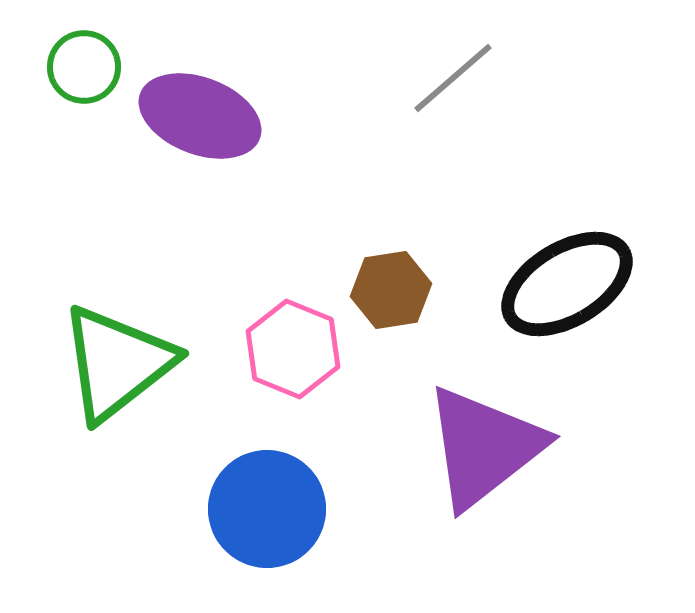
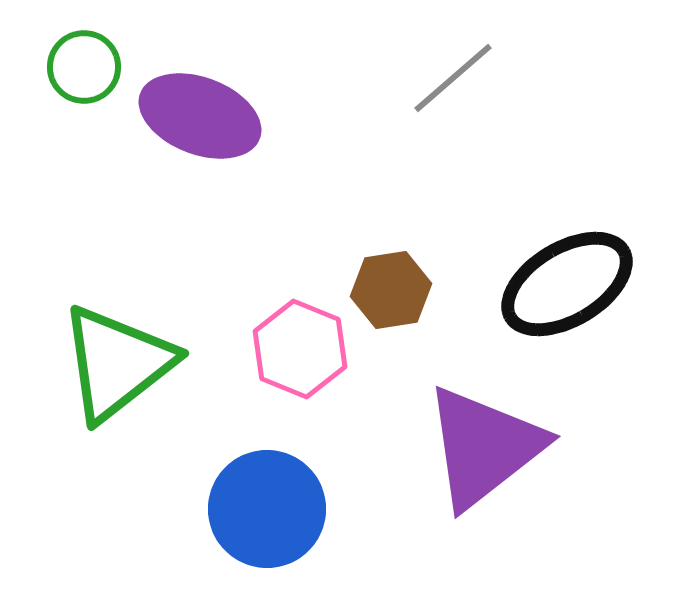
pink hexagon: moved 7 px right
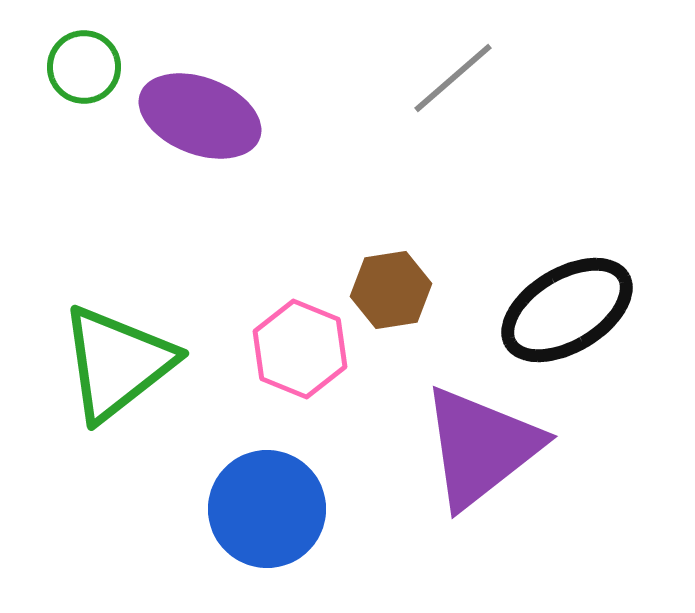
black ellipse: moved 26 px down
purple triangle: moved 3 px left
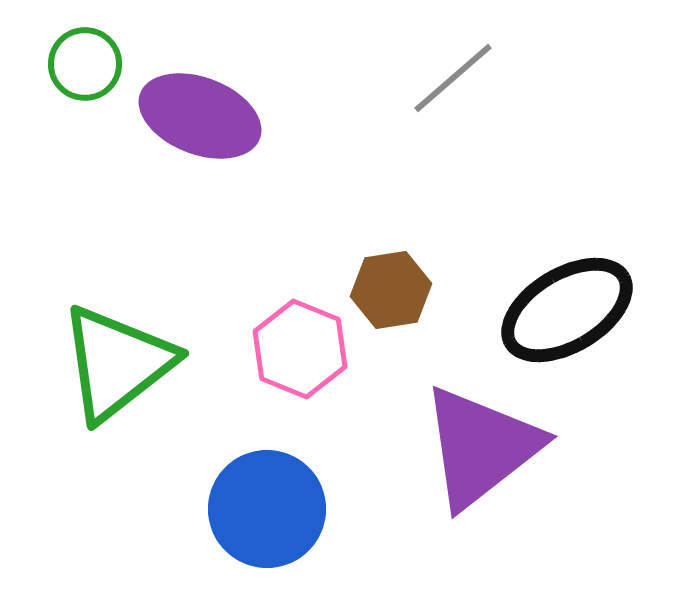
green circle: moved 1 px right, 3 px up
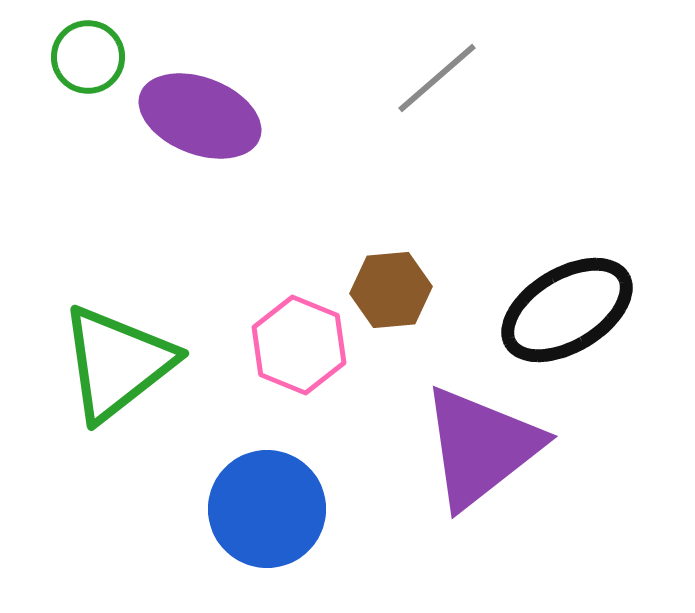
green circle: moved 3 px right, 7 px up
gray line: moved 16 px left
brown hexagon: rotated 4 degrees clockwise
pink hexagon: moved 1 px left, 4 px up
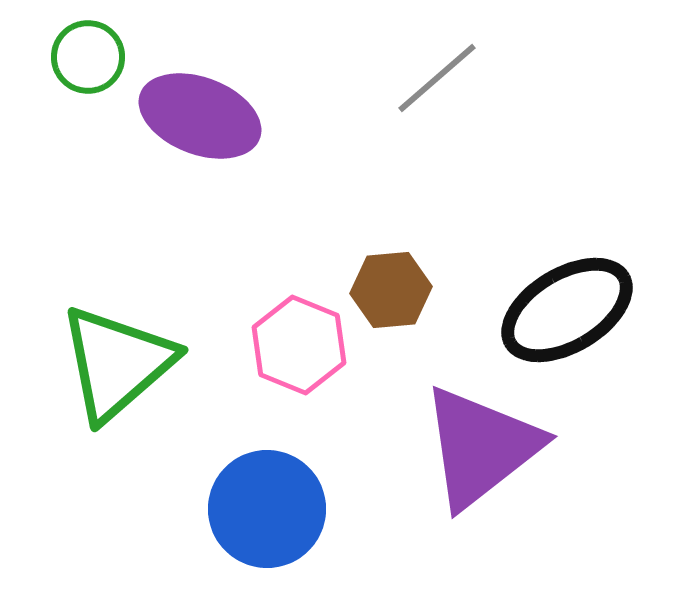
green triangle: rotated 3 degrees counterclockwise
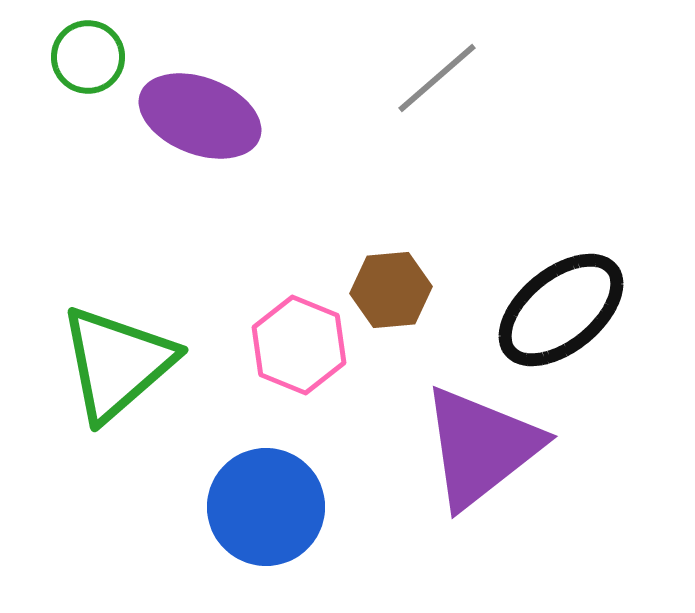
black ellipse: moved 6 px left; rotated 8 degrees counterclockwise
blue circle: moved 1 px left, 2 px up
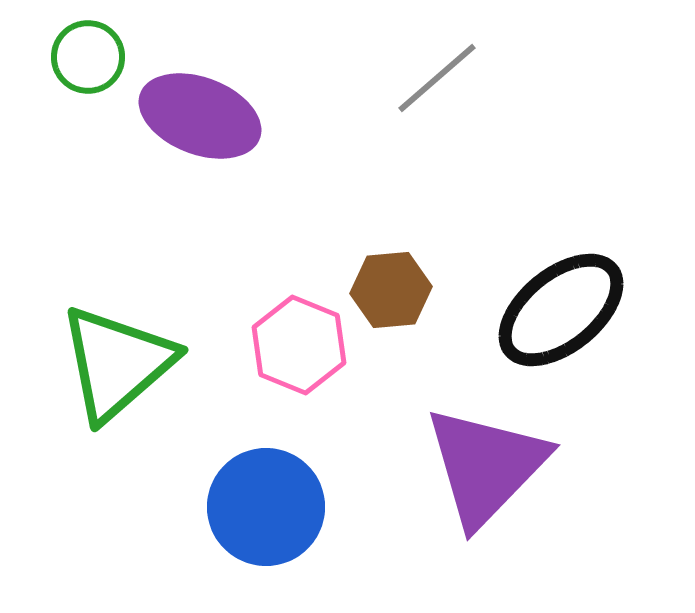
purple triangle: moved 5 px right, 19 px down; rotated 8 degrees counterclockwise
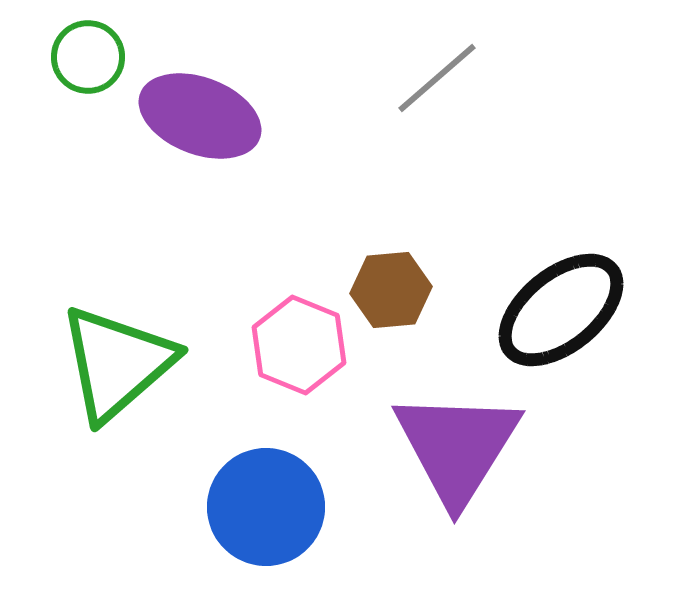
purple triangle: moved 29 px left, 19 px up; rotated 12 degrees counterclockwise
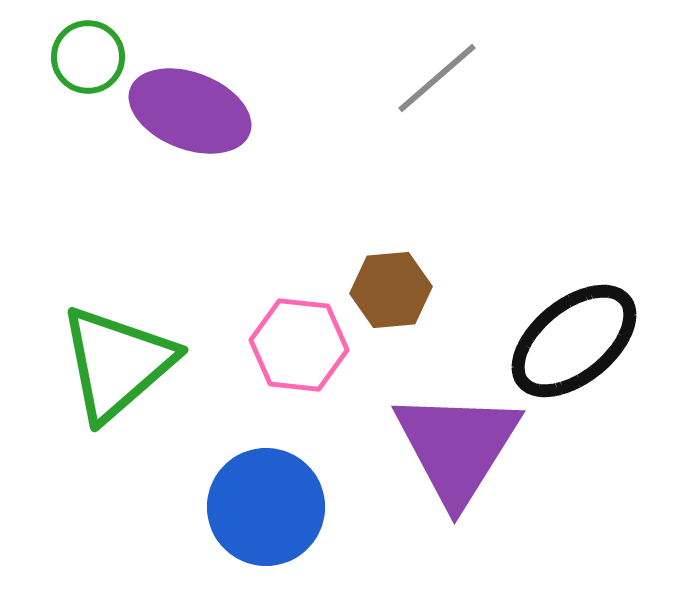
purple ellipse: moved 10 px left, 5 px up
black ellipse: moved 13 px right, 31 px down
pink hexagon: rotated 16 degrees counterclockwise
